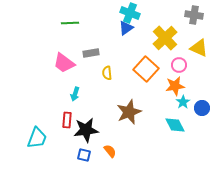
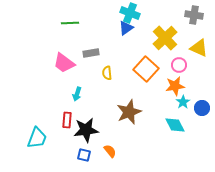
cyan arrow: moved 2 px right
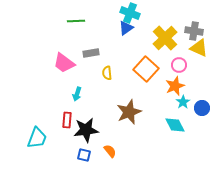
gray cross: moved 16 px down
green line: moved 6 px right, 2 px up
orange star: rotated 12 degrees counterclockwise
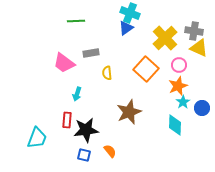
orange star: moved 3 px right
cyan diamond: rotated 30 degrees clockwise
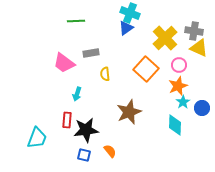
yellow semicircle: moved 2 px left, 1 px down
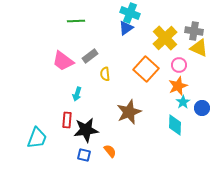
gray rectangle: moved 1 px left, 3 px down; rotated 28 degrees counterclockwise
pink trapezoid: moved 1 px left, 2 px up
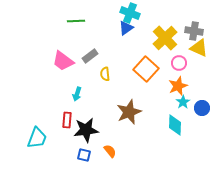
pink circle: moved 2 px up
